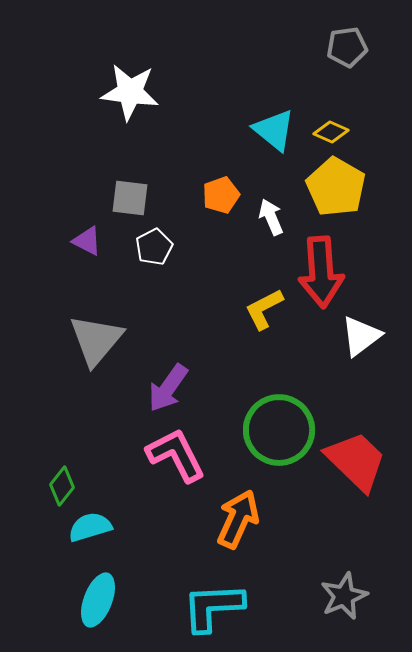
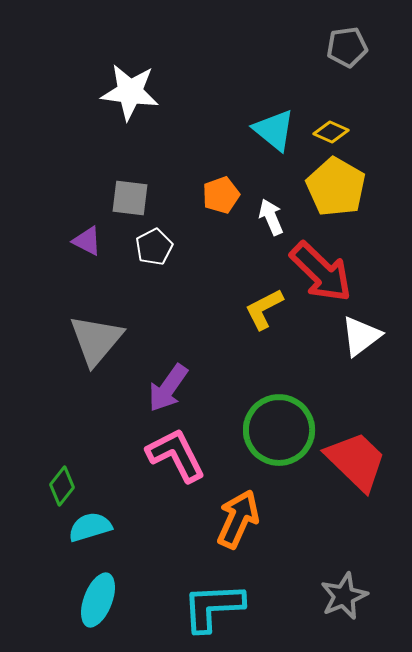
red arrow: rotated 42 degrees counterclockwise
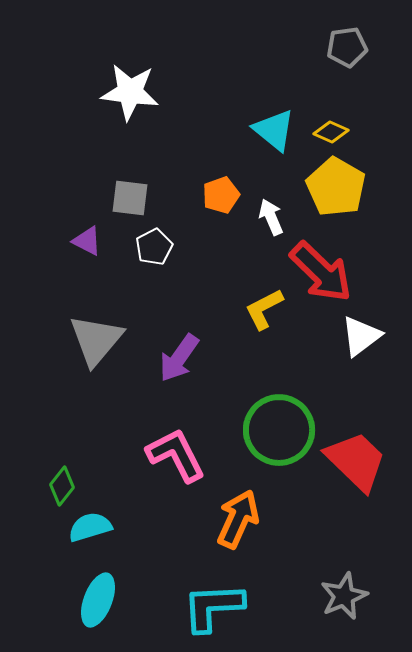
purple arrow: moved 11 px right, 30 px up
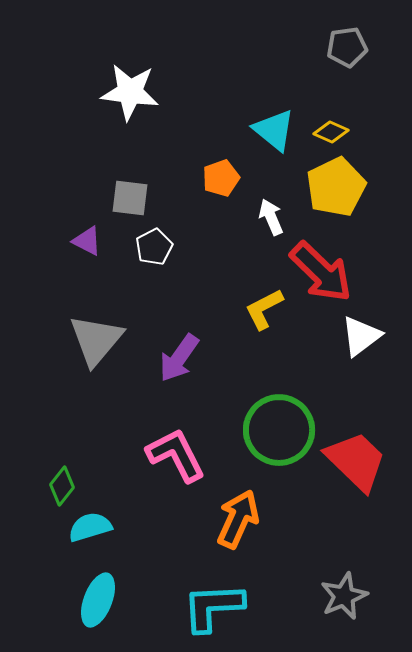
yellow pentagon: rotated 16 degrees clockwise
orange pentagon: moved 17 px up
